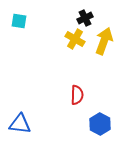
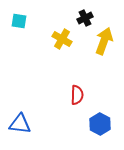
yellow cross: moved 13 px left
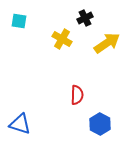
yellow arrow: moved 3 px right, 2 px down; rotated 36 degrees clockwise
blue triangle: rotated 10 degrees clockwise
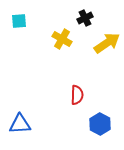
cyan square: rotated 14 degrees counterclockwise
blue triangle: rotated 20 degrees counterclockwise
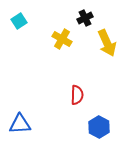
cyan square: rotated 28 degrees counterclockwise
yellow arrow: rotated 100 degrees clockwise
blue hexagon: moved 1 px left, 3 px down
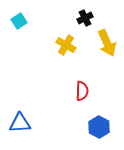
yellow cross: moved 4 px right, 6 px down
red semicircle: moved 5 px right, 4 px up
blue triangle: moved 1 px up
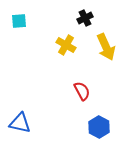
cyan square: rotated 28 degrees clockwise
yellow arrow: moved 1 px left, 4 px down
red semicircle: rotated 30 degrees counterclockwise
blue triangle: rotated 15 degrees clockwise
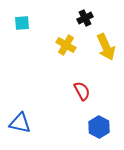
cyan square: moved 3 px right, 2 px down
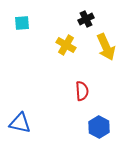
black cross: moved 1 px right, 1 px down
red semicircle: rotated 24 degrees clockwise
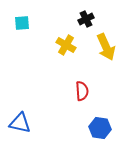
blue hexagon: moved 1 px right, 1 px down; rotated 20 degrees counterclockwise
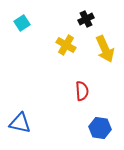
cyan square: rotated 28 degrees counterclockwise
yellow arrow: moved 1 px left, 2 px down
